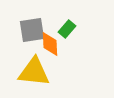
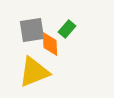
yellow triangle: rotated 28 degrees counterclockwise
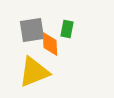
green rectangle: rotated 30 degrees counterclockwise
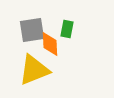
yellow triangle: moved 2 px up
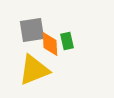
green rectangle: moved 12 px down; rotated 24 degrees counterclockwise
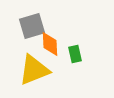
gray square: moved 4 px up; rotated 8 degrees counterclockwise
green rectangle: moved 8 px right, 13 px down
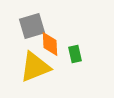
yellow triangle: moved 1 px right, 3 px up
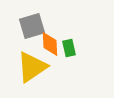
green rectangle: moved 6 px left, 6 px up
yellow triangle: moved 3 px left; rotated 12 degrees counterclockwise
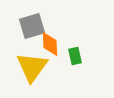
green rectangle: moved 6 px right, 8 px down
yellow triangle: rotated 20 degrees counterclockwise
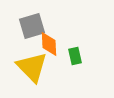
orange diamond: moved 1 px left
yellow triangle: rotated 20 degrees counterclockwise
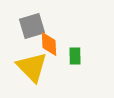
green rectangle: rotated 12 degrees clockwise
